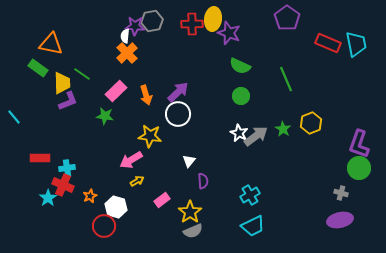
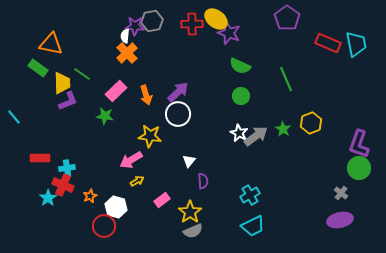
yellow ellipse at (213, 19): moved 3 px right; rotated 60 degrees counterclockwise
gray cross at (341, 193): rotated 24 degrees clockwise
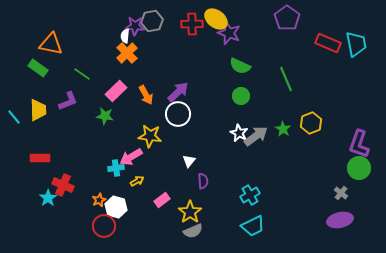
yellow trapezoid at (62, 83): moved 24 px left, 27 px down
orange arrow at (146, 95): rotated 12 degrees counterclockwise
pink arrow at (131, 160): moved 3 px up
cyan cross at (67, 168): moved 49 px right
orange star at (90, 196): moved 9 px right, 4 px down
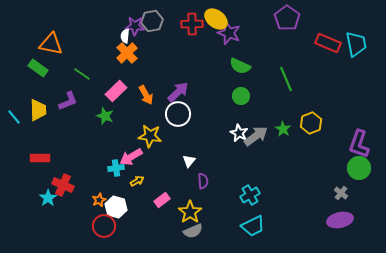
green star at (105, 116): rotated 12 degrees clockwise
